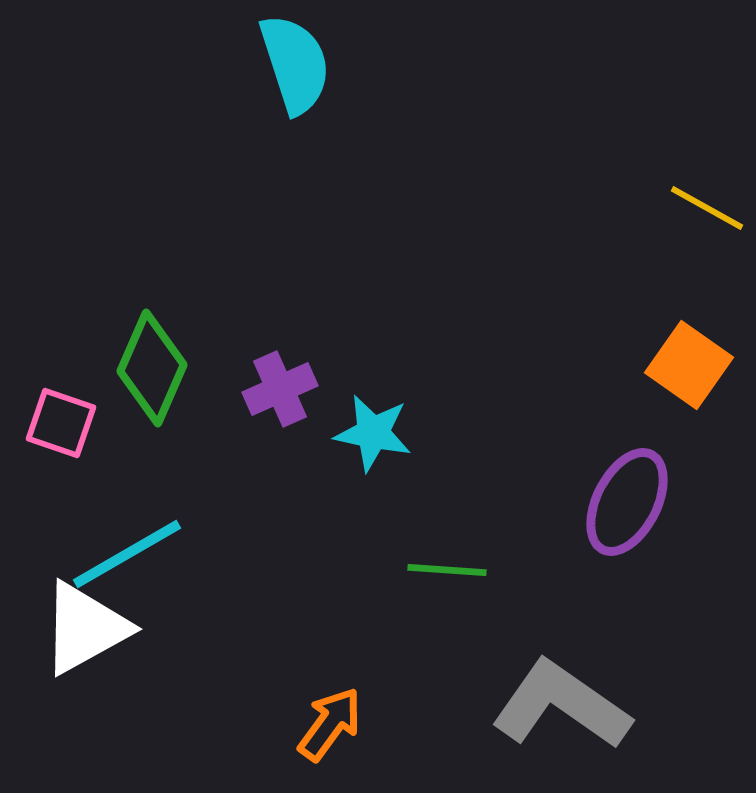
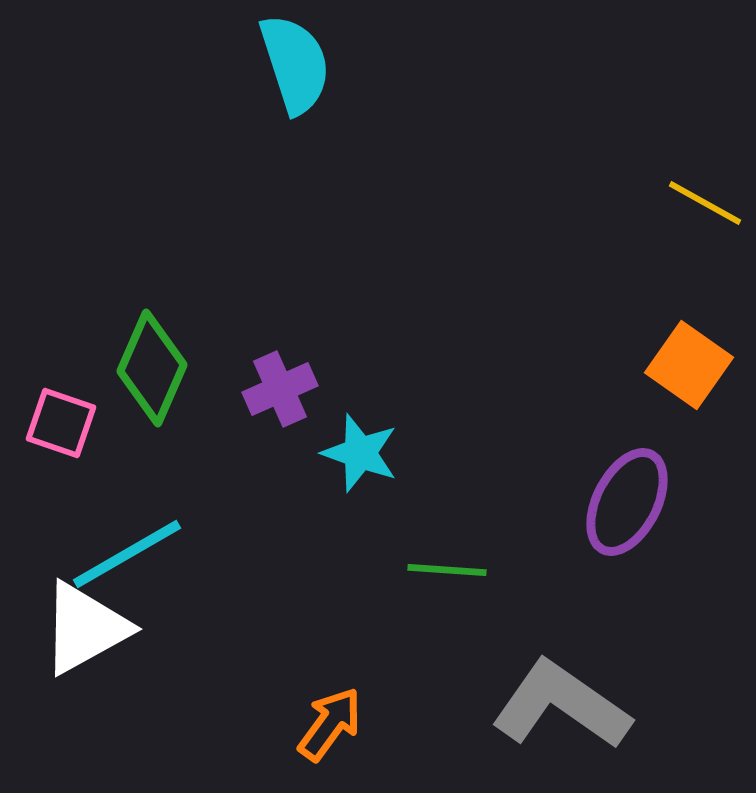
yellow line: moved 2 px left, 5 px up
cyan star: moved 13 px left, 20 px down; rotated 8 degrees clockwise
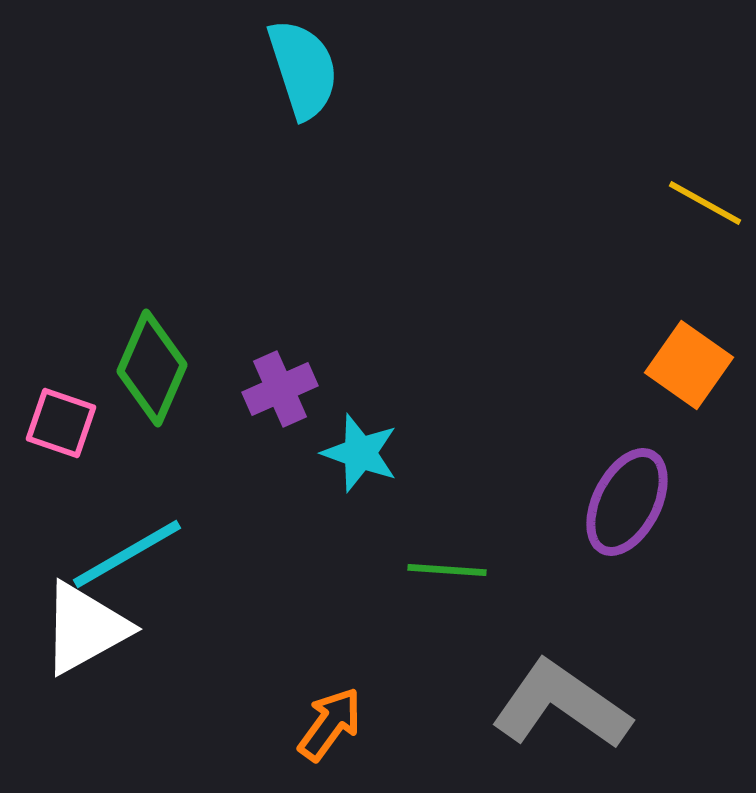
cyan semicircle: moved 8 px right, 5 px down
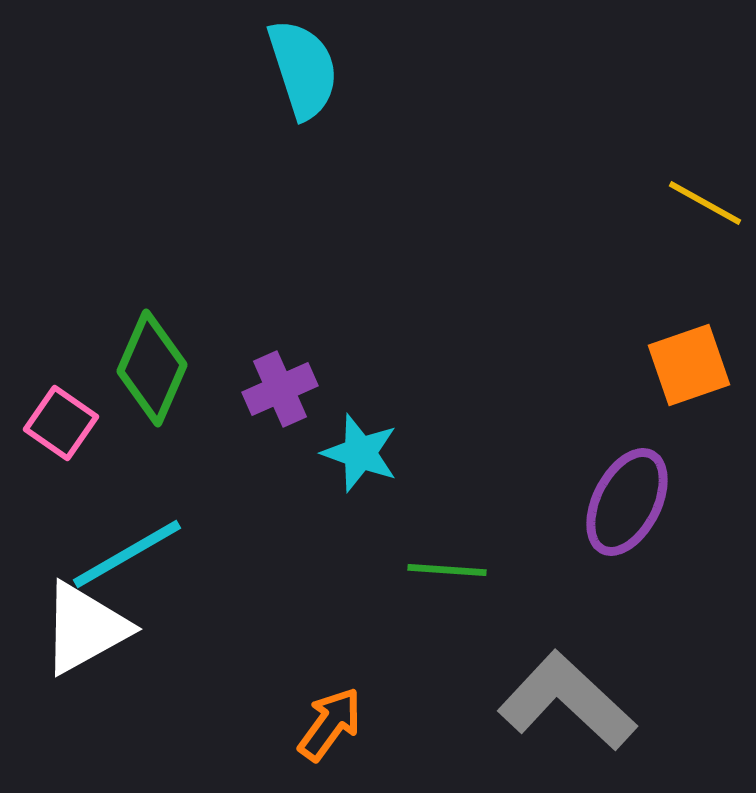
orange square: rotated 36 degrees clockwise
pink square: rotated 16 degrees clockwise
gray L-shape: moved 6 px right, 4 px up; rotated 8 degrees clockwise
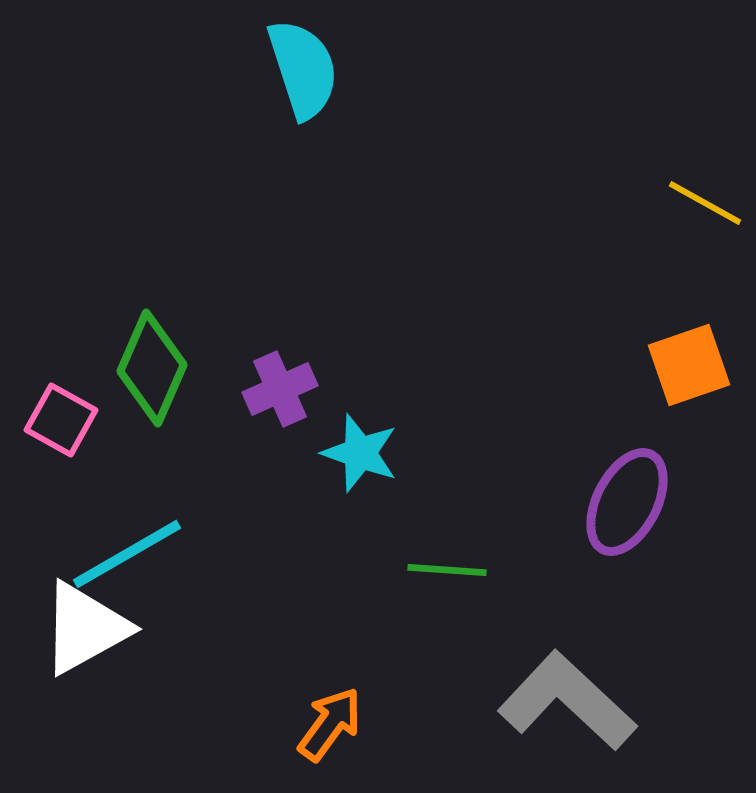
pink square: moved 3 px up; rotated 6 degrees counterclockwise
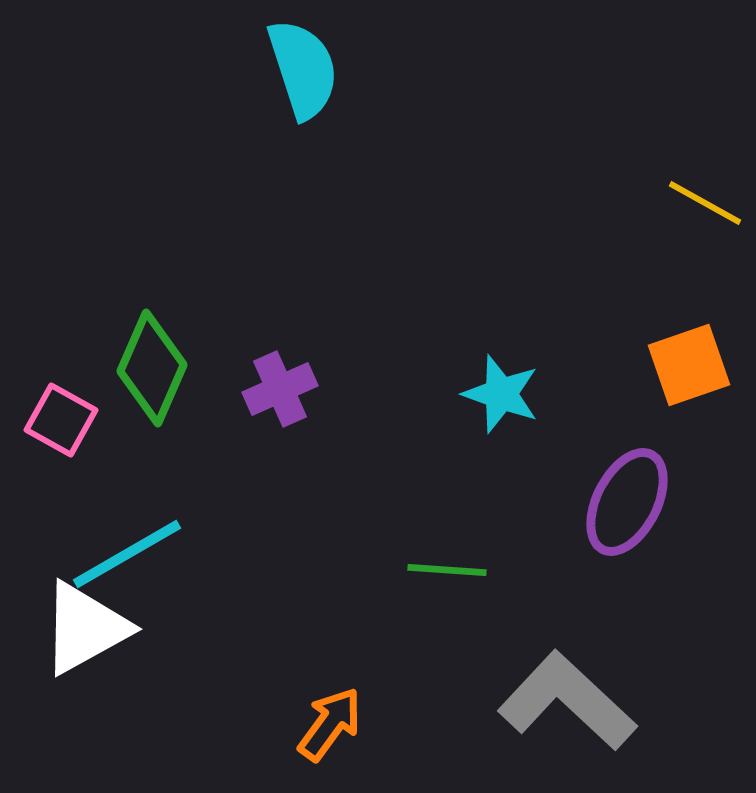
cyan star: moved 141 px right, 59 px up
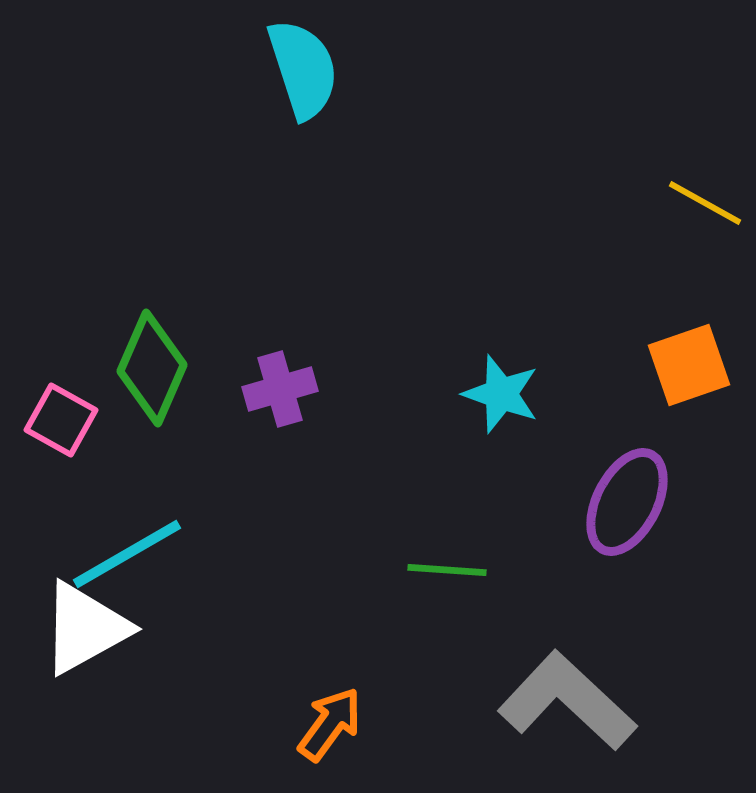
purple cross: rotated 8 degrees clockwise
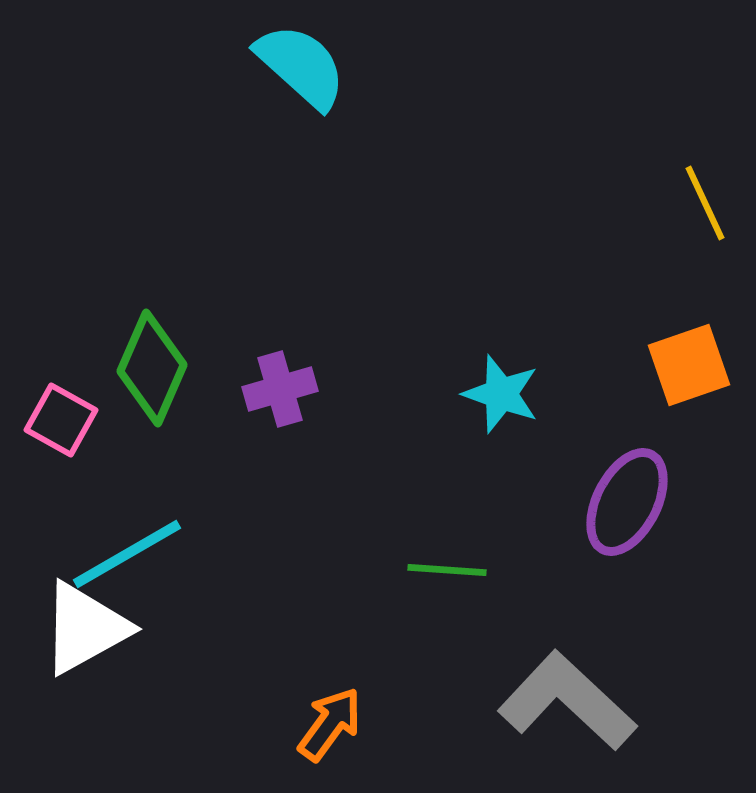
cyan semicircle: moved 2 px left, 3 px up; rotated 30 degrees counterclockwise
yellow line: rotated 36 degrees clockwise
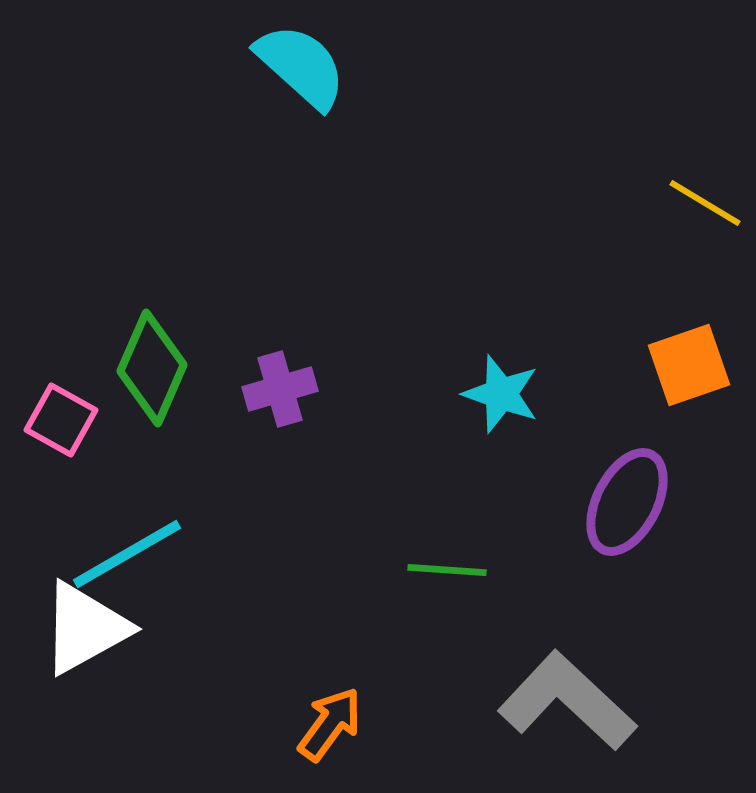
yellow line: rotated 34 degrees counterclockwise
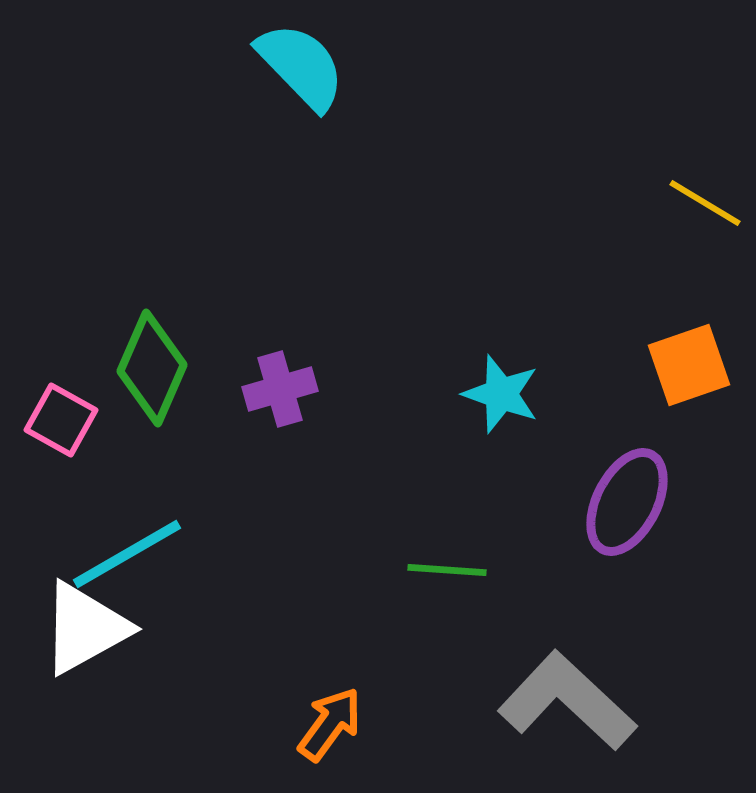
cyan semicircle: rotated 4 degrees clockwise
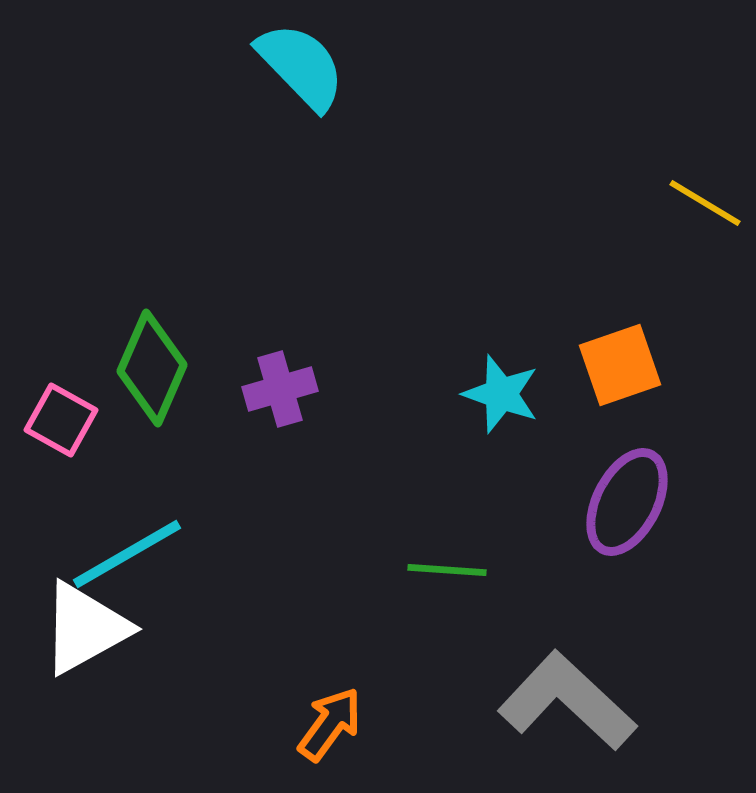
orange square: moved 69 px left
